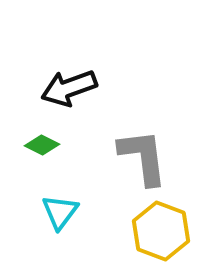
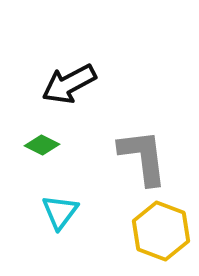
black arrow: moved 4 px up; rotated 8 degrees counterclockwise
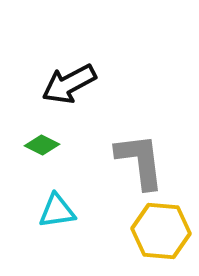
gray L-shape: moved 3 px left, 4 px down
cyan triangle: moved 3 px left, 1 px up; rotated 45 degrees clockwise
yellow hexagon: rotated 16 degrees counterclockwise
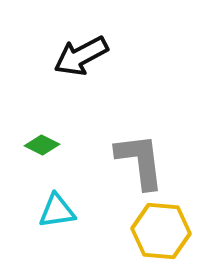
black arrow: moved 12 px right, 28 px up
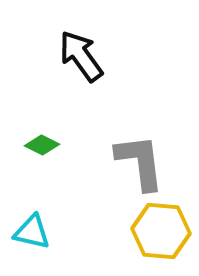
black arrow: rotated 82 degrees clockwise
gray L-shape: moved 1 px down
cyan triangle: moved 25 px left, 21 px down; rotated 21 degrees clockwise
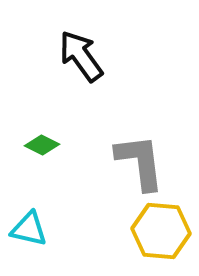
cyan triangle: moved 3 px left, 3 px up
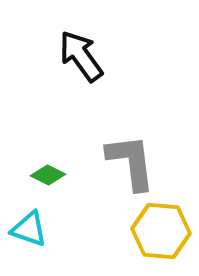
green diamond: moved 6 px right, 30 px down
gray L-shape: moved 9 px left
cyan triangle: rotated 6 degrees clockwise
